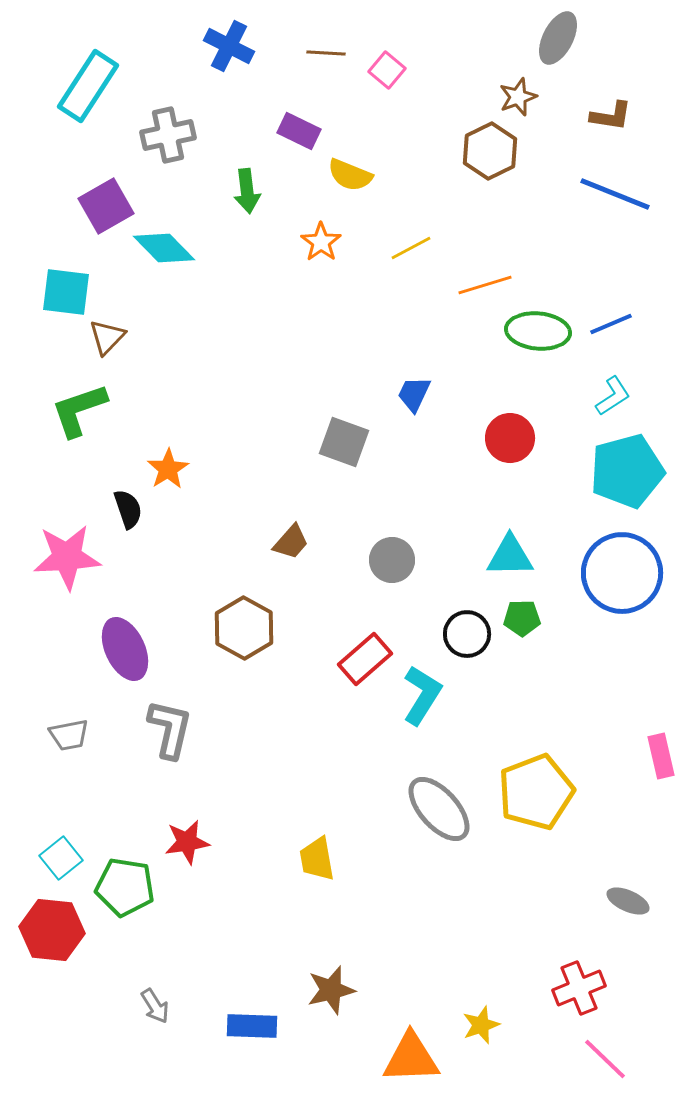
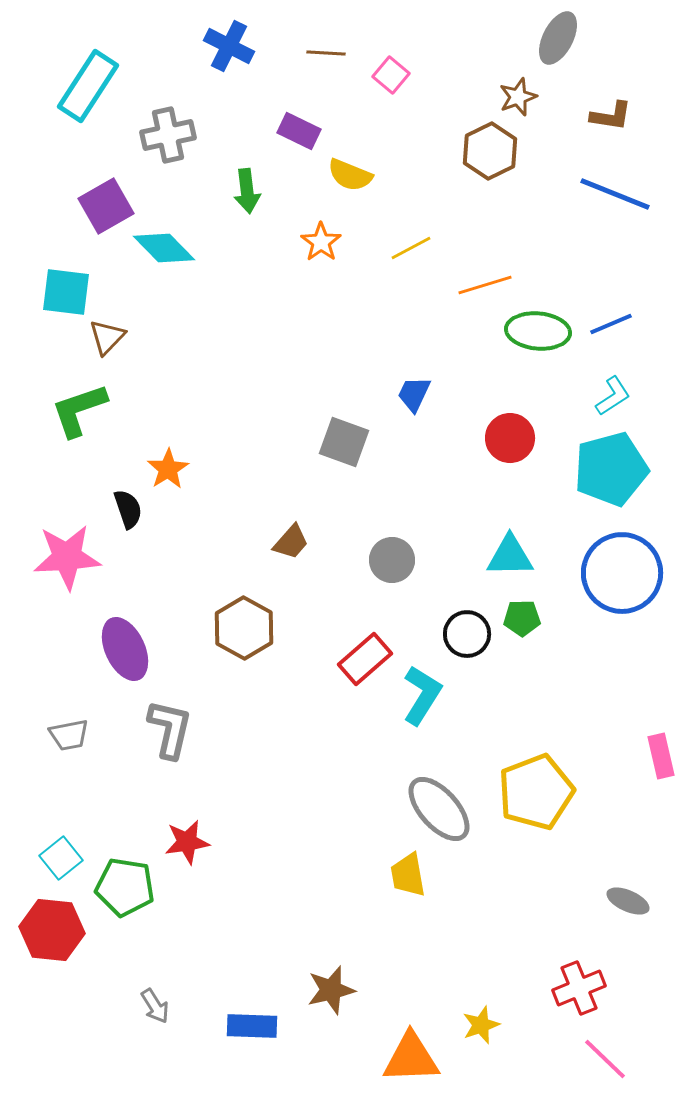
pink square at (387, 70): moved 4 px right, 5 px down
cyan pentagon at (627, 471): moved 16 px left, 2 px up
yellow trapezoid at (317, 859): moved 91 px right, 16 px down
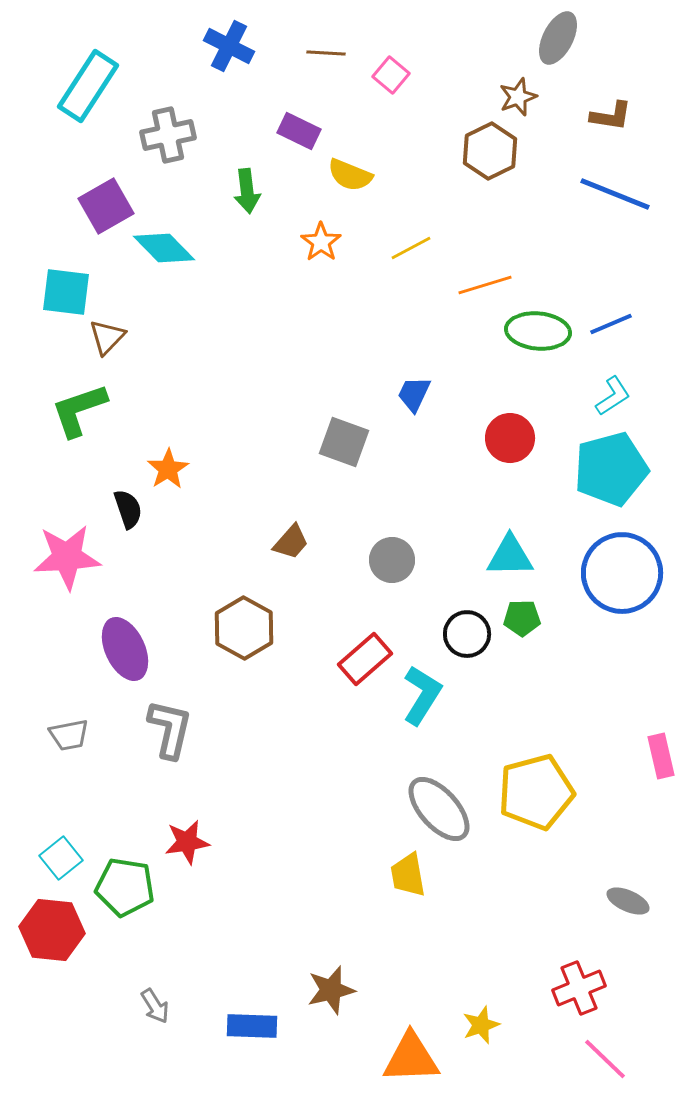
yellow pentagon at (536, 792): rotated 6 degrees clockwise
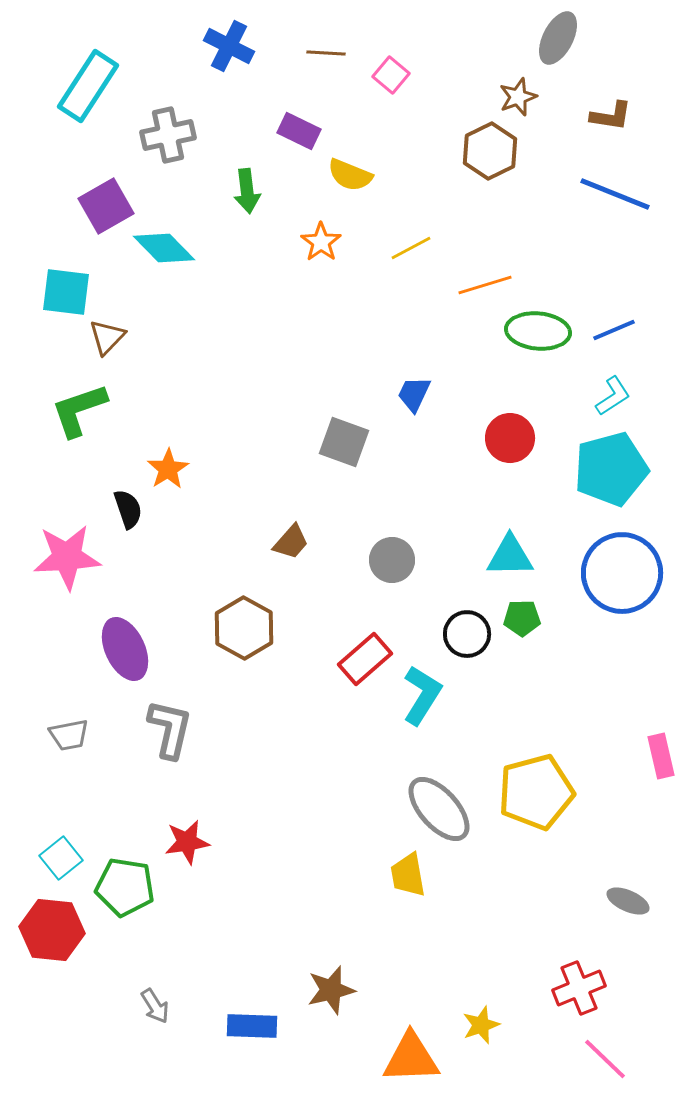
blue line at (611, 324): moved 3 px right, 6 px down
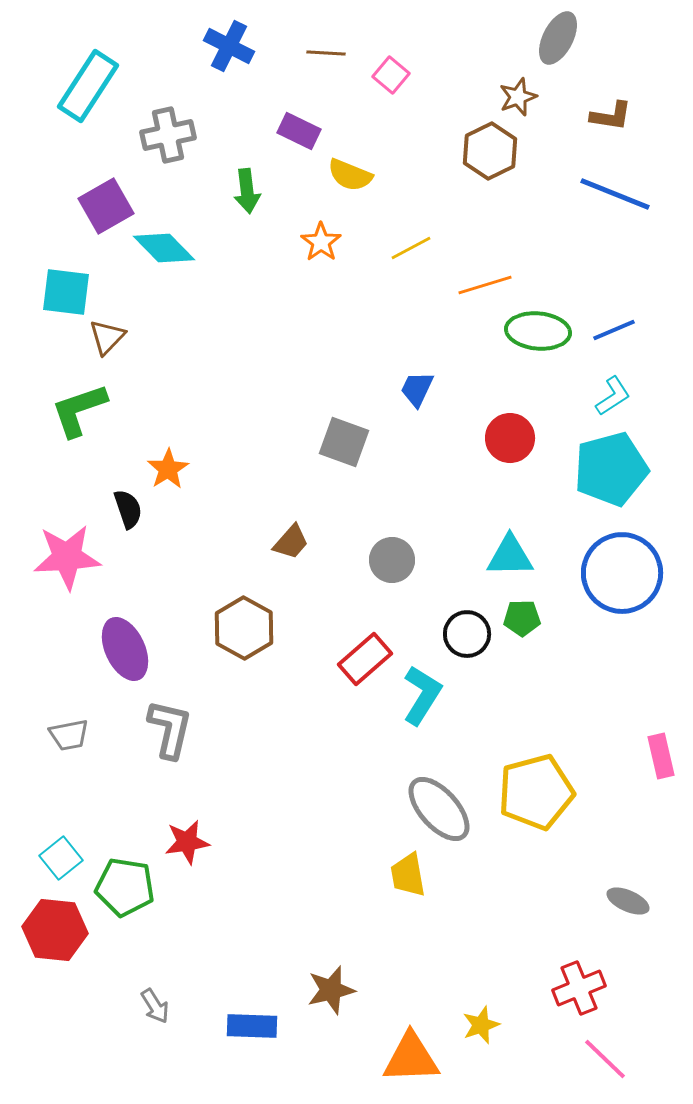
blue trapezoid at (414, 394): moved 3 px right, 5 px up
red hexagon at (52, 930): moved 3 px right
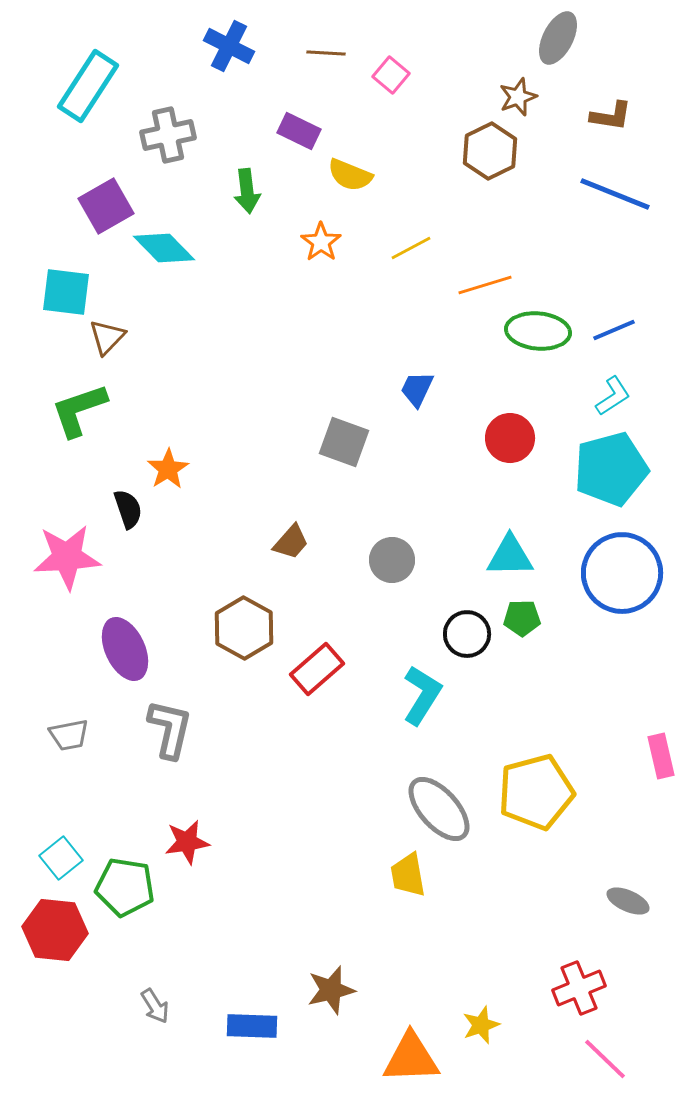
red rectangle at (365, 659): moved 48 px left, 10 px down
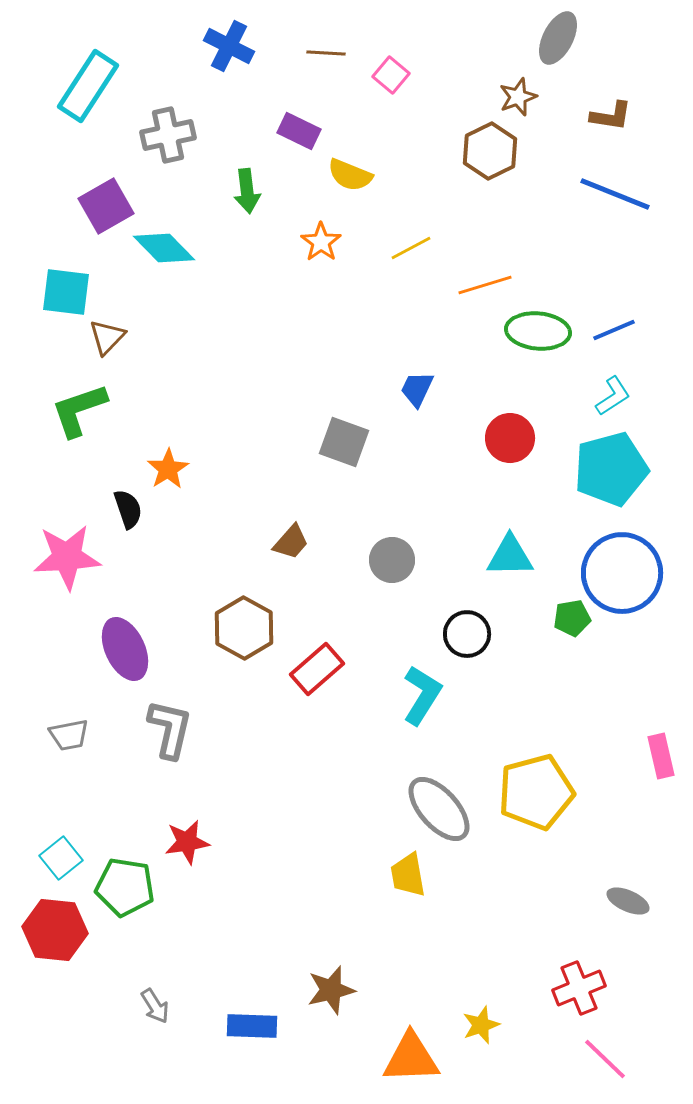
green pentagon at (522, 618): moved 50 px right; rotated 9 degrees counterclockwise
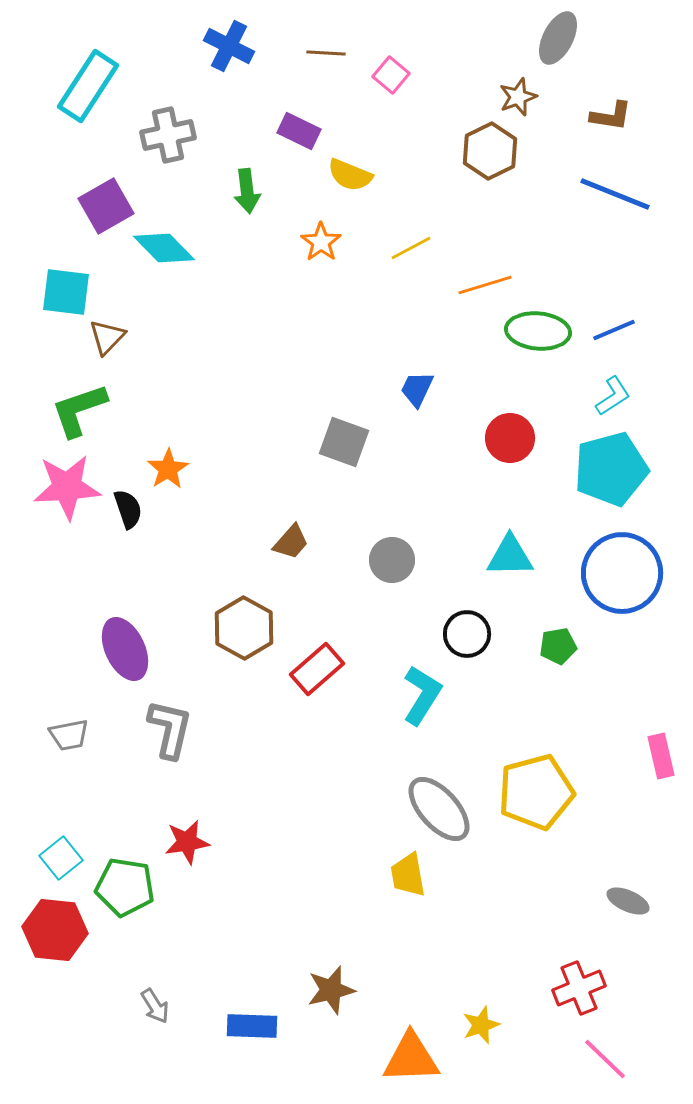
pink star at (67, 557): moved 70 px up
green pentagon at (572, 618): moved 14 px left, 28 px down
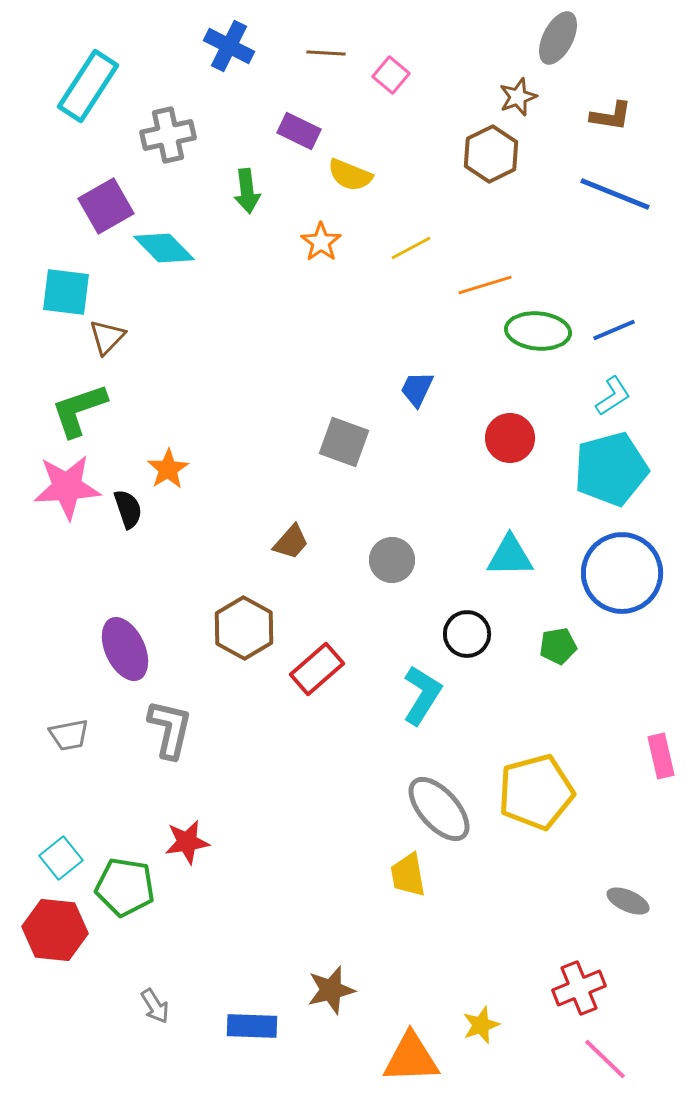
brown hexagon at (490, 151): moved 1 px right, 3 px down
